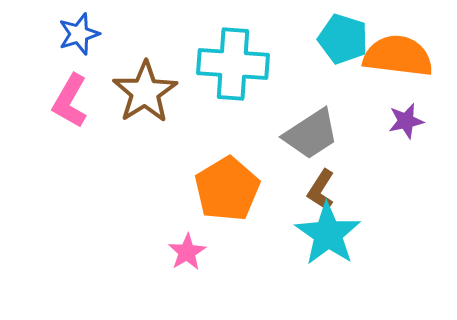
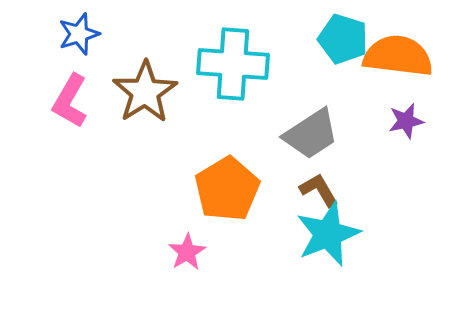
brown L-shape: moved 2 px left; rotated 117 degrees clockwise
cyan star: rotated 16 degrees clockwise
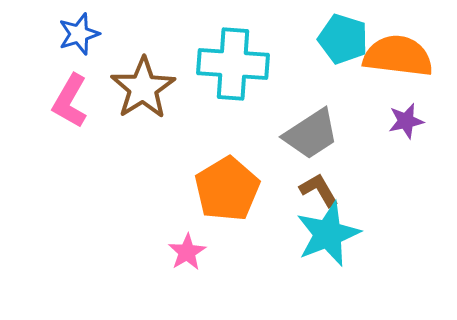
brown star: moved 2 px left, 4 px up
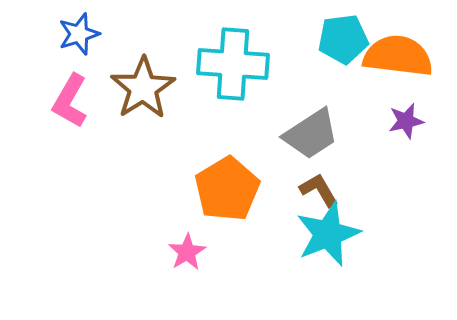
cyan pentagon: rotated 24 degrees counterclockwise
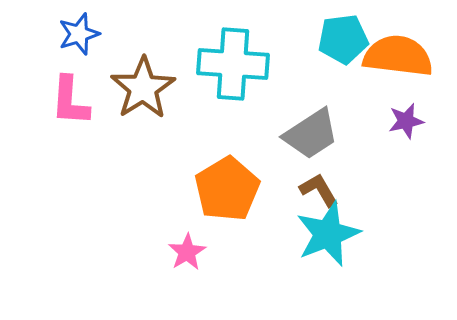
pink L-shape: rotated 26 degrees counterclockwise
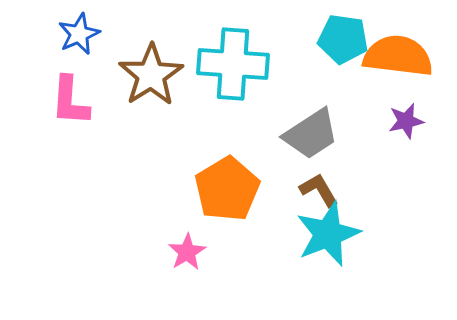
blue star: rotated 6 degrees counterclockwise
cyan pentagon: rotated 15 degrees clockwise
brown star: moved 8 px right, 13 px up
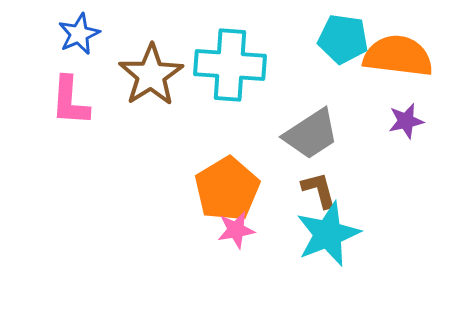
cyan cross: moved 3 px left, 1 px down
brown L-shape: rotated 15 degrees clockwise
pink star: moved 49 px right, 22 px up; rotated 21 degrees clockwise
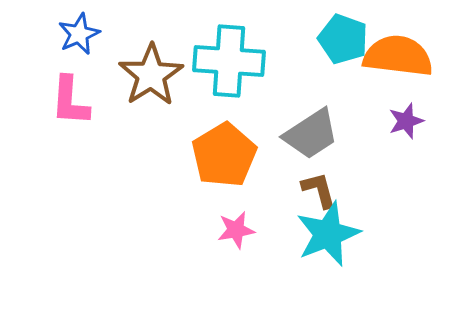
cyan pentagon: rotated 12 degrees clockwise
cyan cross: moved 1 px left, 4 px up
purple star: rotated 6 degrees counterclockwise
orange pentagon: moved 3 px left, 34 px up
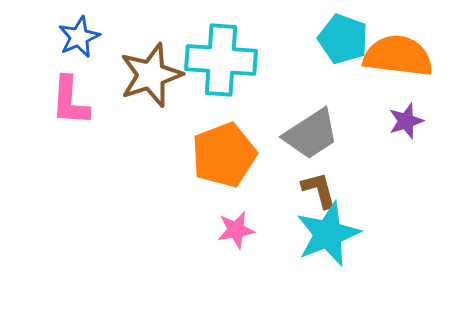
blue star: moved 3 px down
cyan cross: moved 8 px left, 1 px up
brown star: rotated 14 degrees clockwise
orange pentagon: rotated 10 degrees clockwise
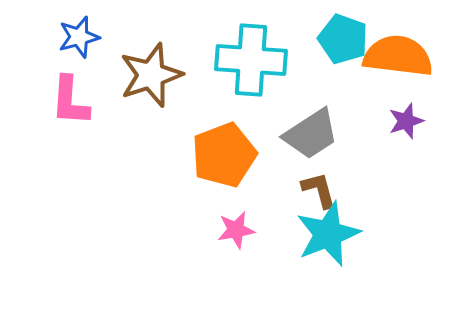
blue star: rotated 9 degrees clockwise
cyan cross: moved 30 px right
